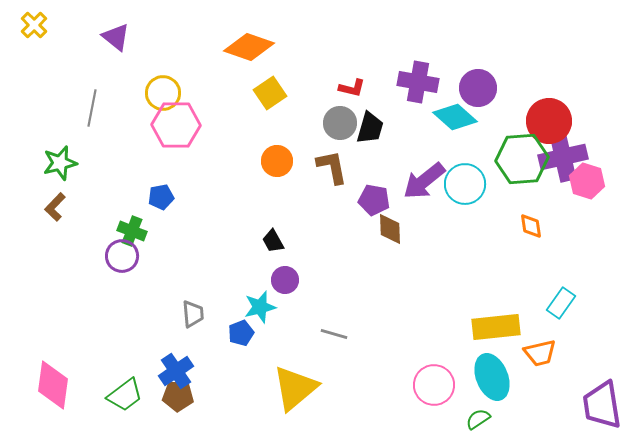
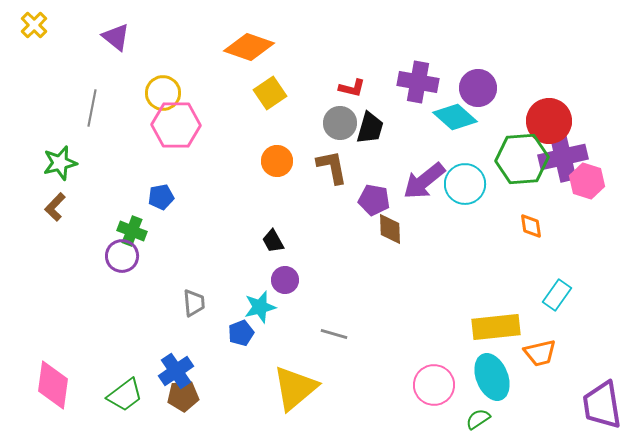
cyan rectangle at (561, 303): moved 4 px left, 8 px up
gray trapezoid at (193, 314): moved 1 px right, 11 px up
brown pentagon at (178, 396): moved 5 px right; rotated 8 degrees counterclockwise
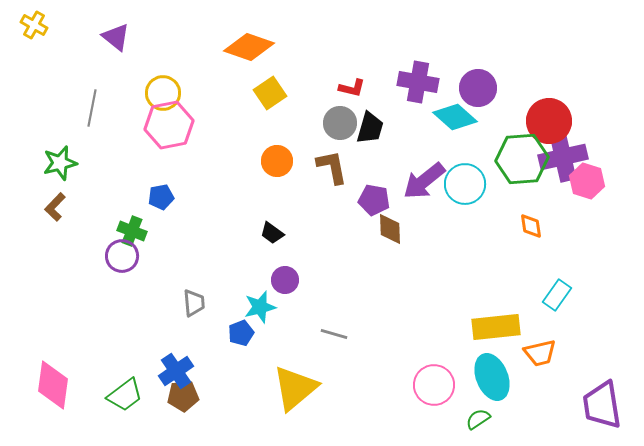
yellow cross at (34, 25): rotated 16 degrees counterclockwise
pink hexagon at (176, 125): moved 7 px left; rotated 12 degrees counterclockwise
black trapezoid at (273, 241): moved 1 px left, 8 px up; rotated 25 degrees counterclockwise
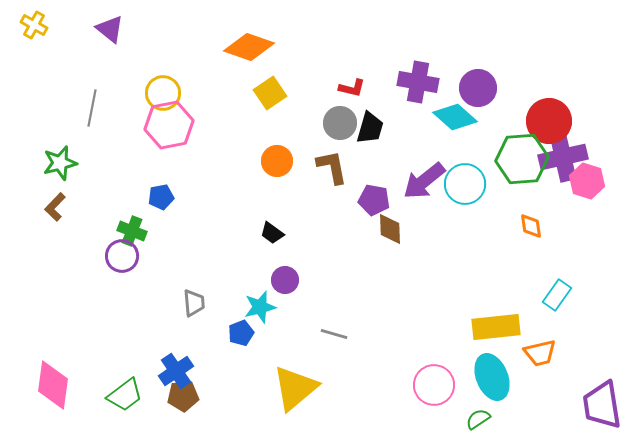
purple triangle at (116, 37): moved 6 px left, 8 px up
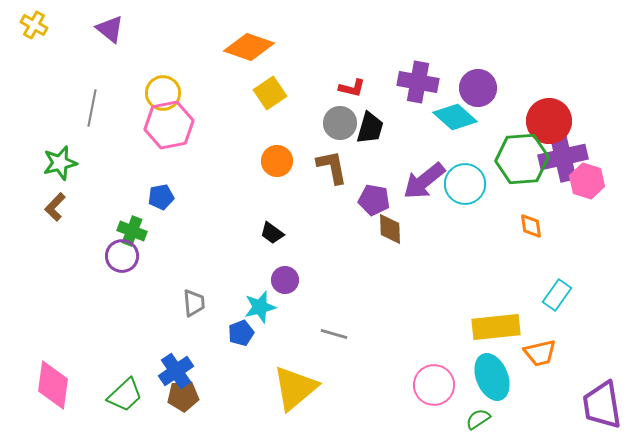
green trapezoid at (125, 395): rotated 6 degrees counterclockwise
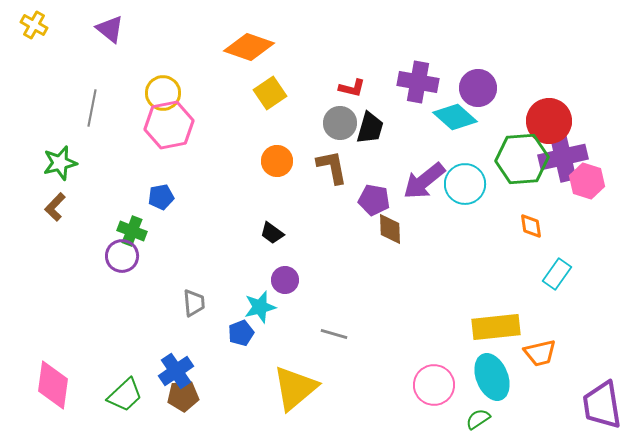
cyan rectangle at (557, 295): moved 21 px up
